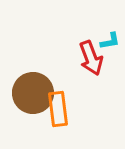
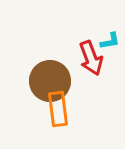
brown circle: moved 17 px right, 12 px up
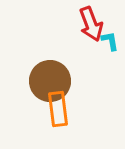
cyan L-shape: rotated 90 degrees counterclockwise
red arrow: moved 34 px up
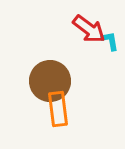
red arrow: moved 2 px left, 5 px down; rotated 32 degrees counterclockwise
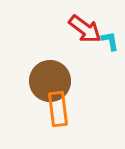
red arrow: moved 4 px left
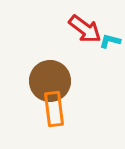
cyan L-shape: rotated 65 degrees counterclockwise
orange rectangle: moved 4 px left
